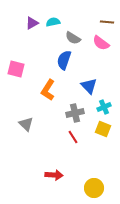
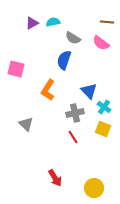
blue triangle: moved 5 px down
cyan cross: rotated 32 degrees counterclockwise
red arrow: moved 1 px right, 3 px down; rotated 54 degrees clockwise
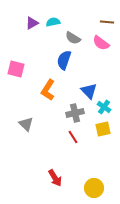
yellow square: rotated 35 degrees counterclockwise
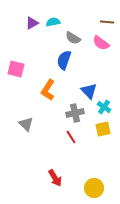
red line: moved 2 px left
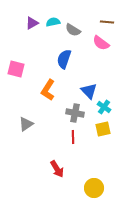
gray semicircle: moved 8 px up
blue semicircle: moved 1 px up
gray cross: rotated 24 degrees clockwise
gray triangle: rotated 42 degrees clockwise
red line: moved 2 px right; rotated 32 degrees clockwise
red arrow: moved 2 px right, 9 px up
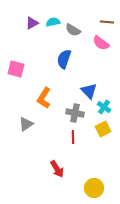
orange L-shape: moved 4 px left, 8 px down
yellow square: rotated 14 degrees counterclockwise
